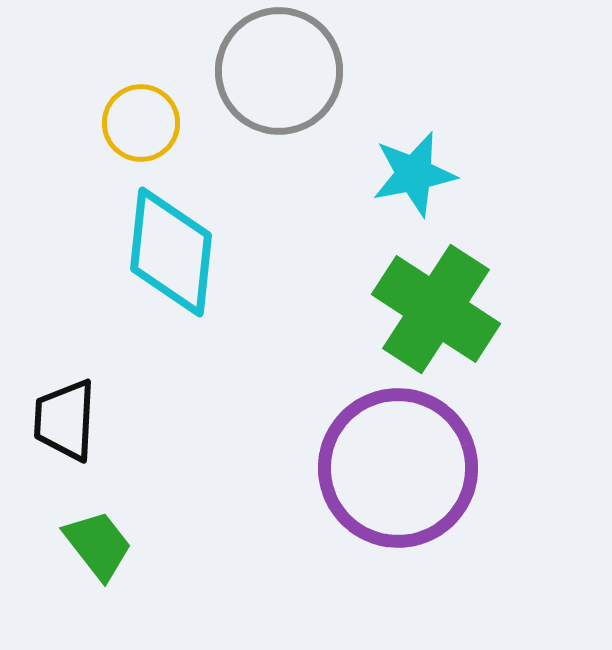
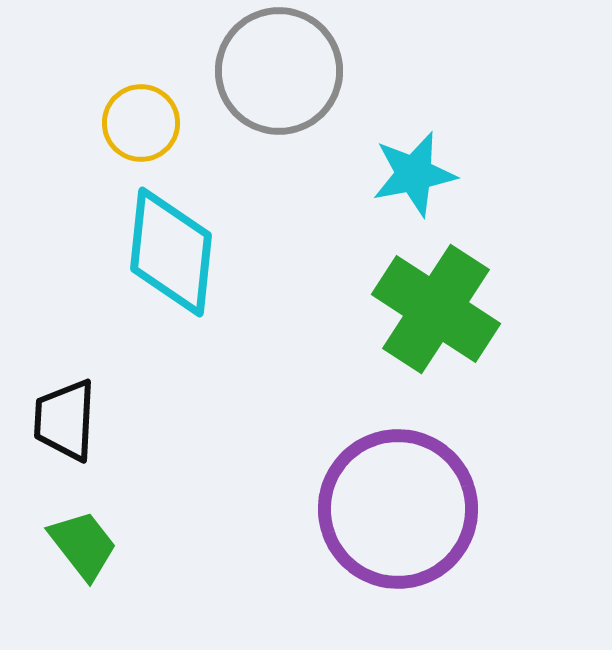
purple circle: moved 41 px down
green trapezoid: moved 15 px left
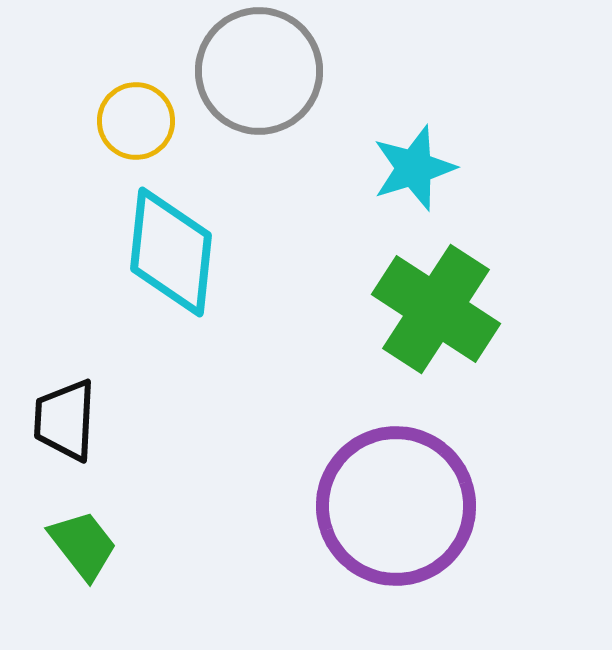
gray circle: moved 20 px left
yellow circle: moved 5 px left, 2 px up
cyan star: moved 6 px up; rotated 6 degrees counterclockwise
purple circle: moved 2 px left, 3 px up
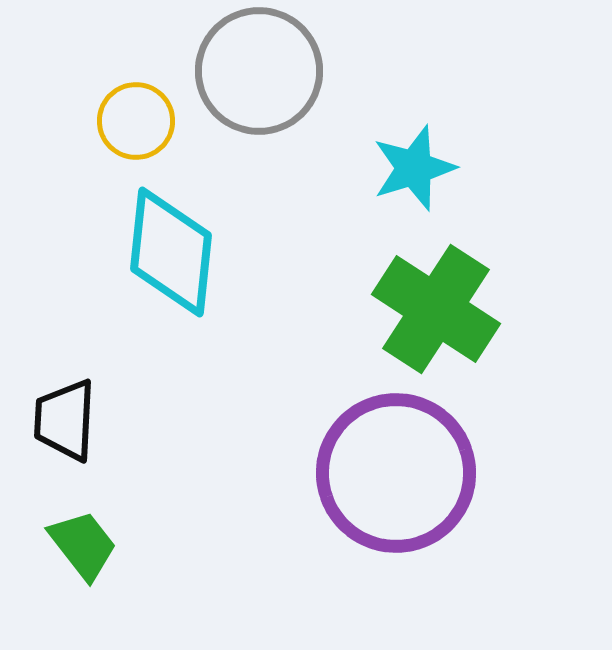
purple circle: moved 33 px up
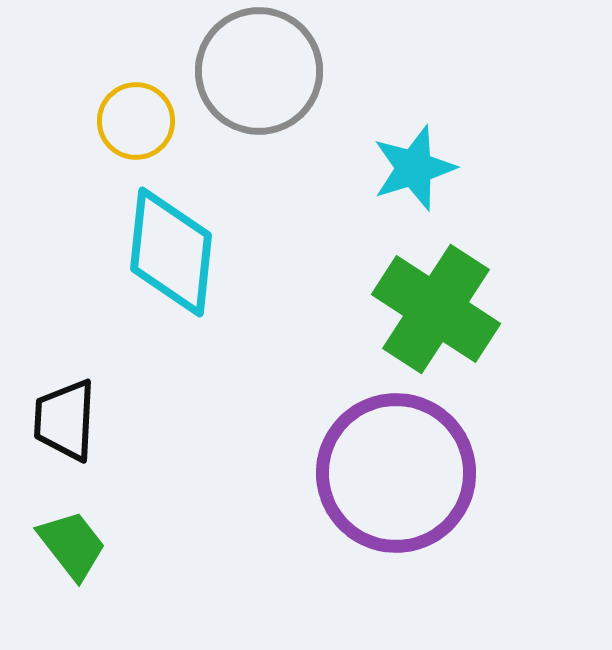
green trapezoid: moved 11 px left
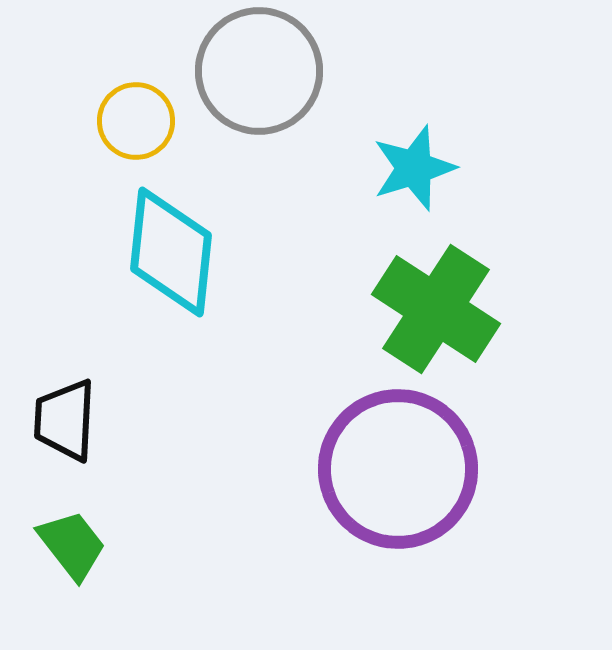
purple circle: moved 2 px right, 4 px up
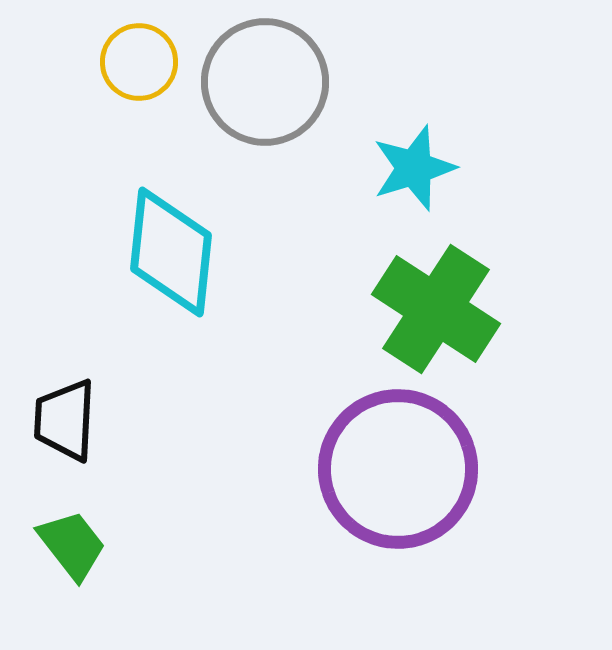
gray circle: moved 6 px right, 11 px down
yellow circle: moved 3 px right, 59 px up
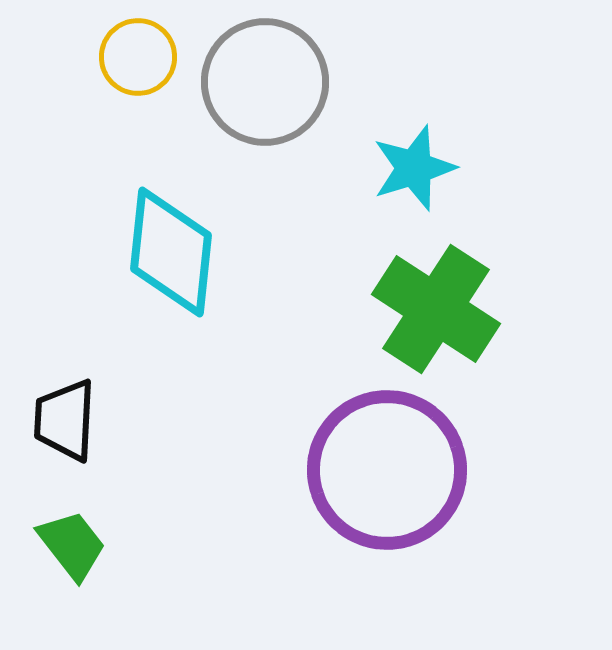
yellow circle: moved 1 px left, 5 px up
purple circle: moved 11 px left, 1 px down
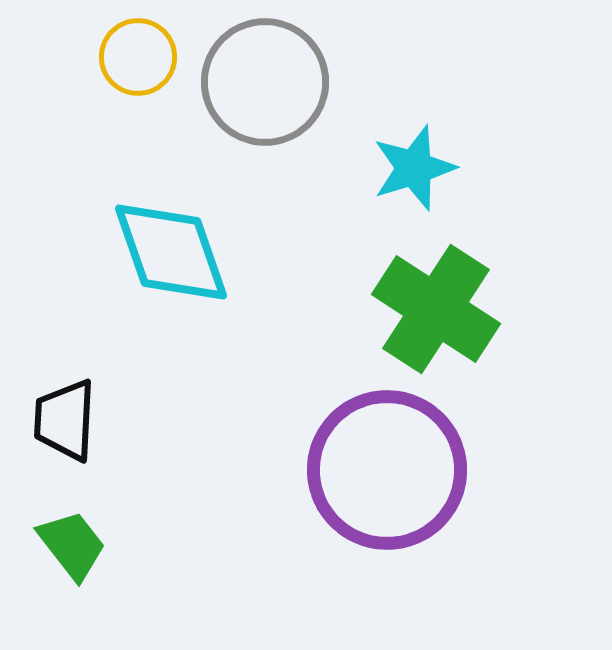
cyan diamond: rotated 25 degrees counterclockwise
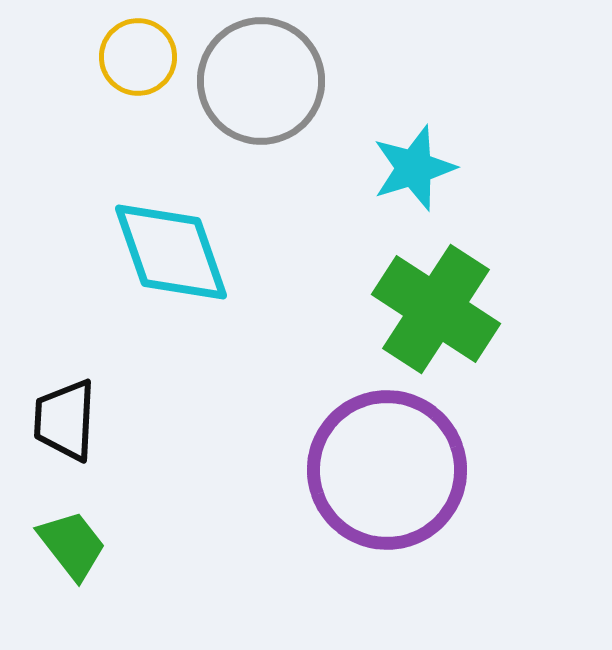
gray circle: moved 4 px left, 1 px up
